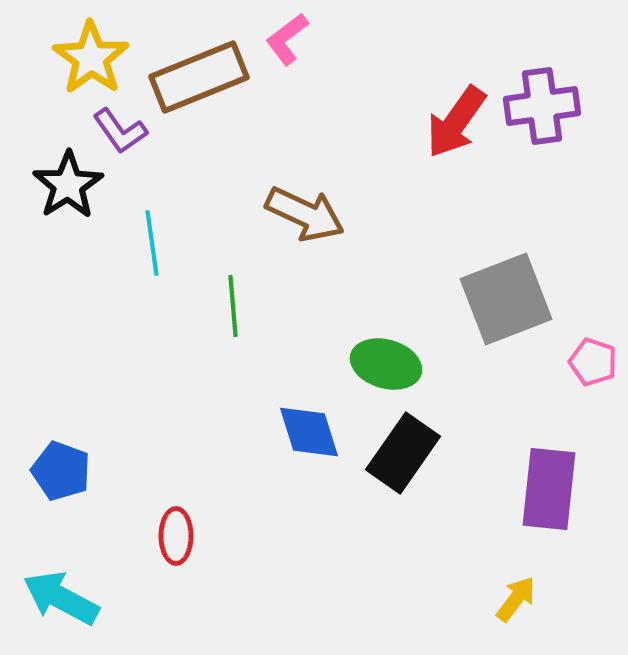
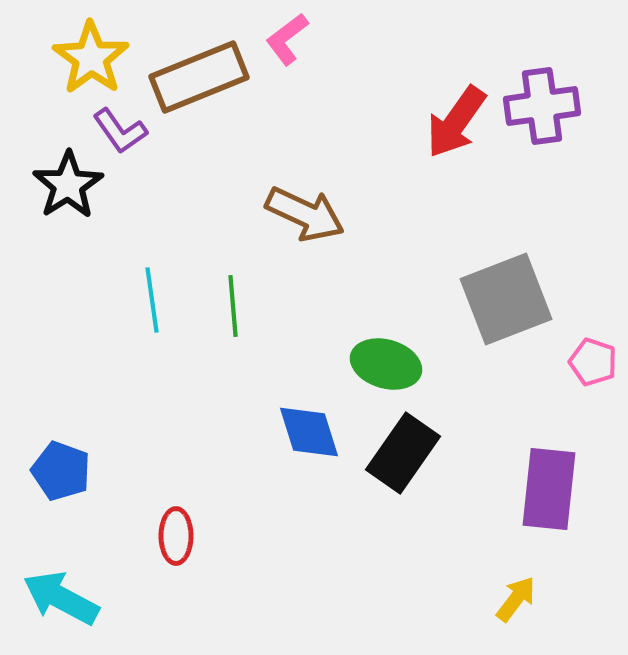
cyan line: moved 57 px down
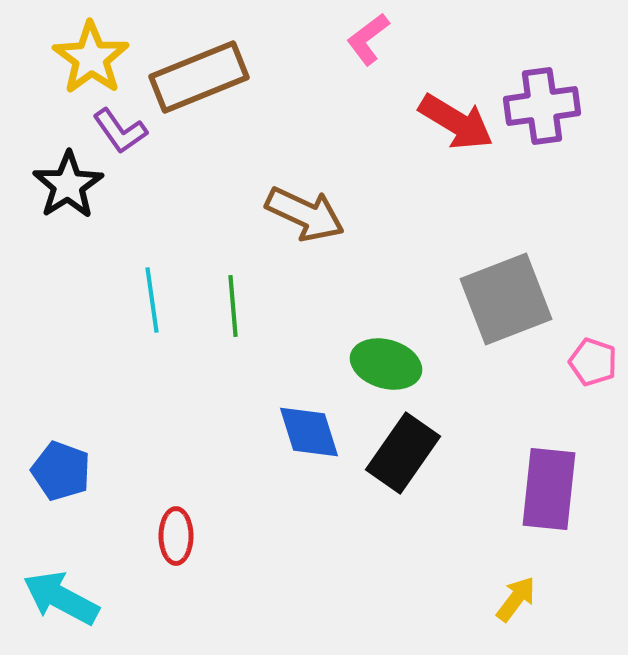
pink L-shape: moved 81 px right
red arrow: rotated 94 degrees counterclockwise
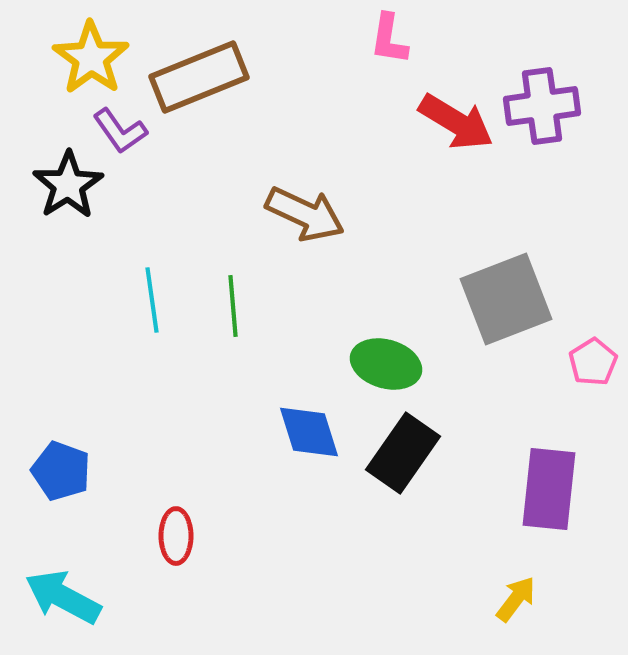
pink L-shape: moved 21 px right; rotated 44 degrees counterclockwise
pink pentagon: rotated 21 degrees clockwise
cyan arrow: moved 2 px right, 1 px up
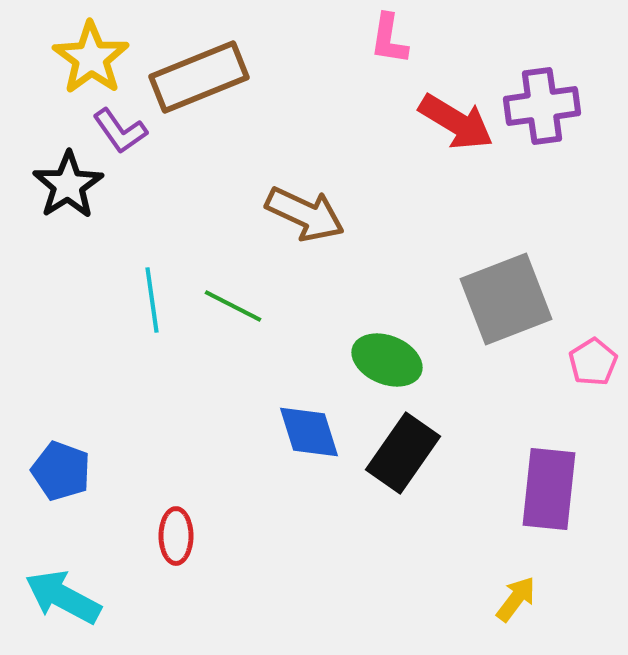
green line: rotated 58 degrees counterclockwise
green ellipse: moved 1 px right, 4 px up; rotated 6 degrees clockwise
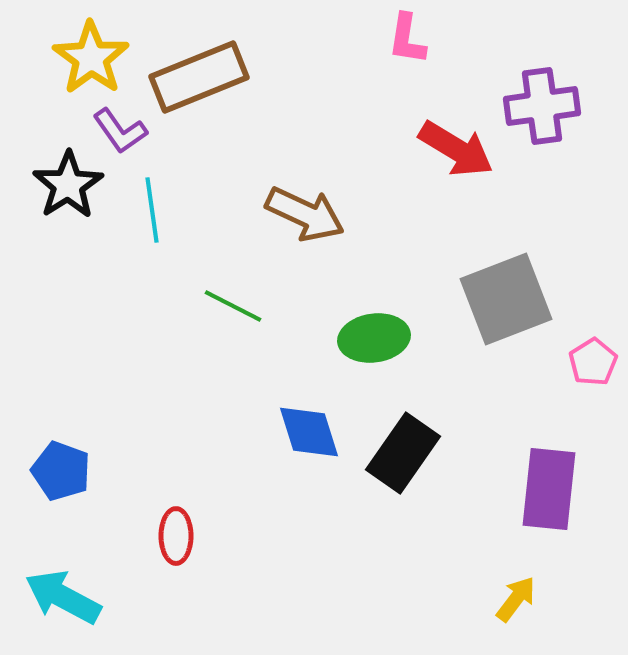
pink L-shape: moved 18 px right
red arrow: moved 27 px down
cyan line: moved 90 px up
green ellipse: moved 13 px left, 22 px up; rotated 30 degrees counterclockwise
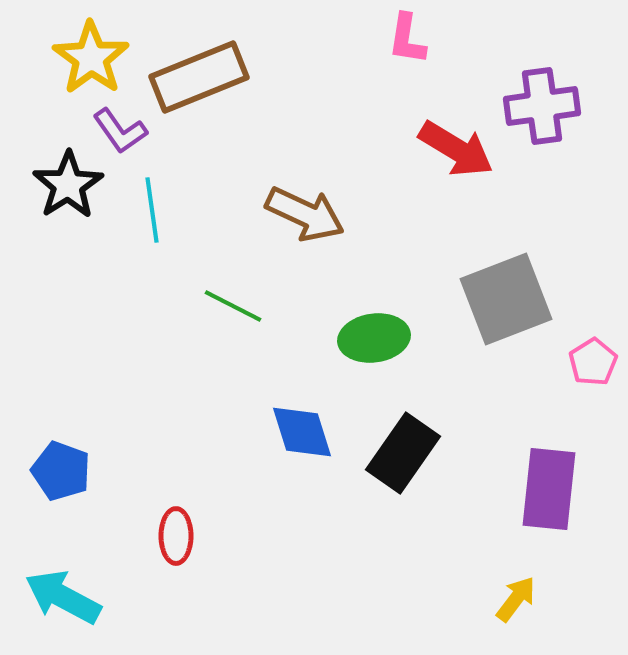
blue diamond: moved 7 px left
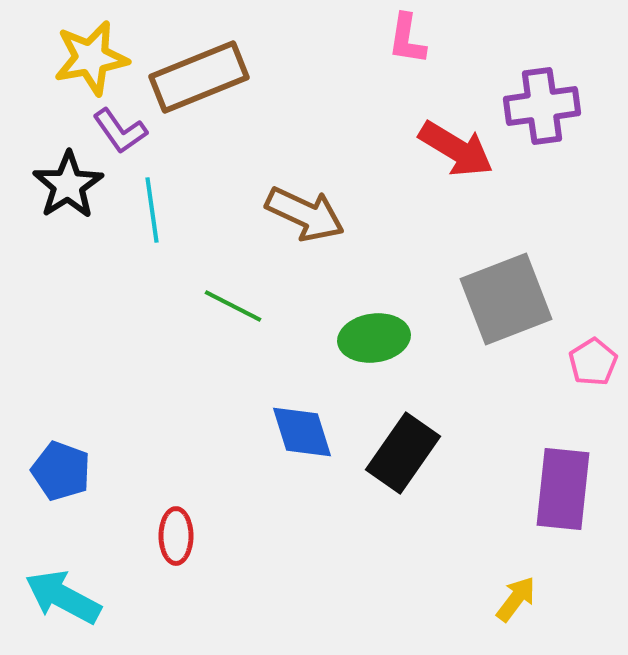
yellow star: rotated 26 degrees clockwise
purple rectangle: moved 14 px right
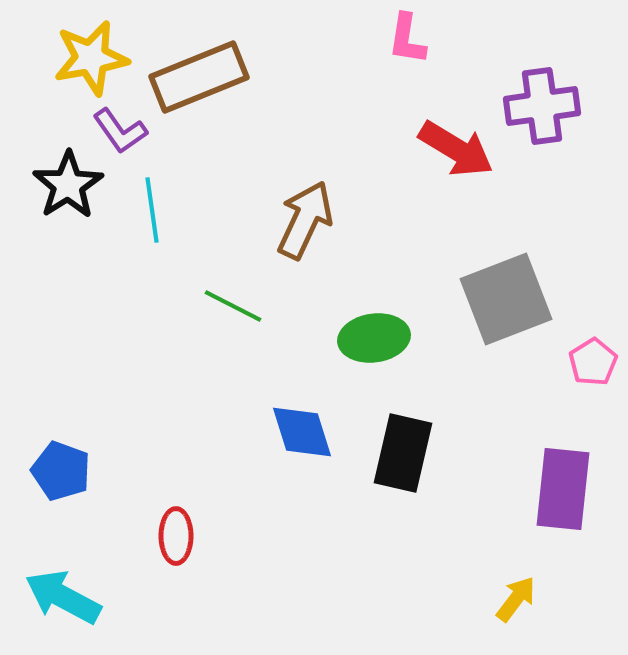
brown arrow: moved 6 px down; rotated 90 degrees counterclockwise
black rectangle: rotated 22 degrees counterclockwise
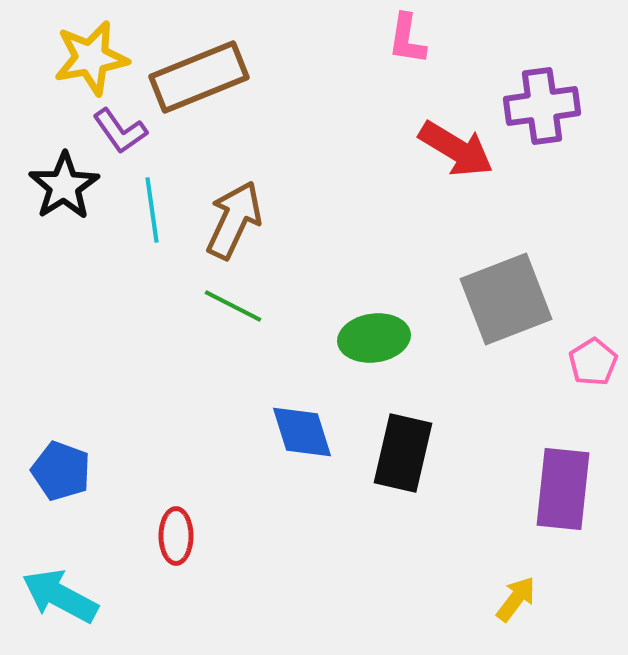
black star: moved 4 px left, 1 px down
brown arrow: moved 71 px left
cyan arrow: moved 3 px left, 1 px up
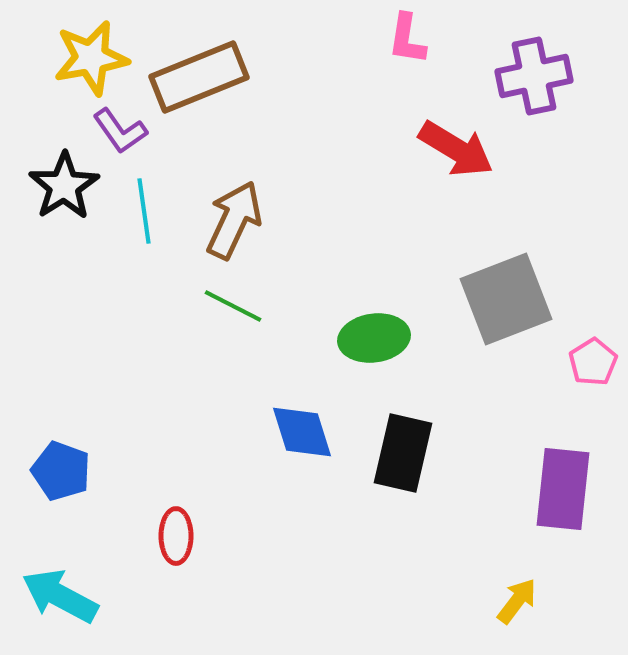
purple cross: moved 8 px left, 30 px up; rotated 4 degrees counterclockwise
cyan line: moved 8 px left, 1 px down
yellow arrow: moved 1 px right, 2 px down
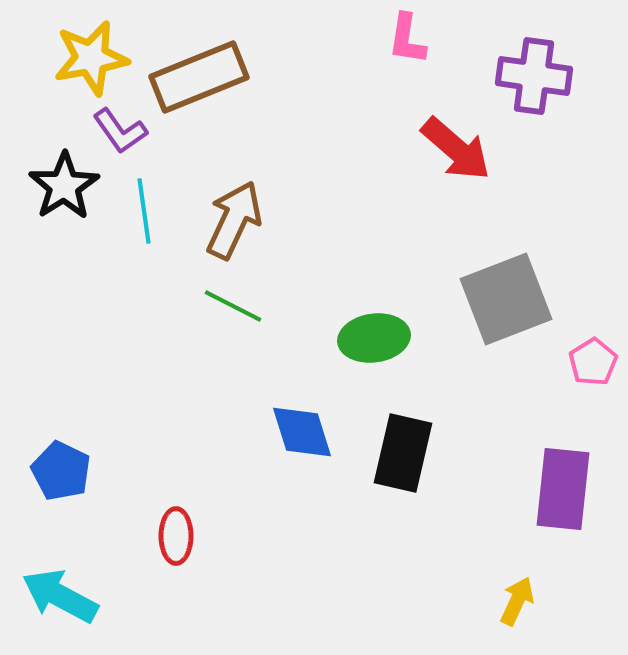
purple cross: rotated 20 degrees clockwise
red arrow: rotated 10 degrees clockwise
blue pentagon: rotated 6 degrees clockwise
yellow arrow: rotated 12 degrees counterclockwise
